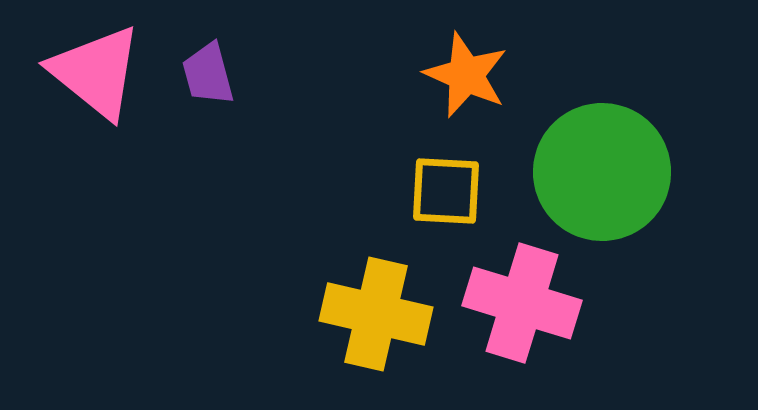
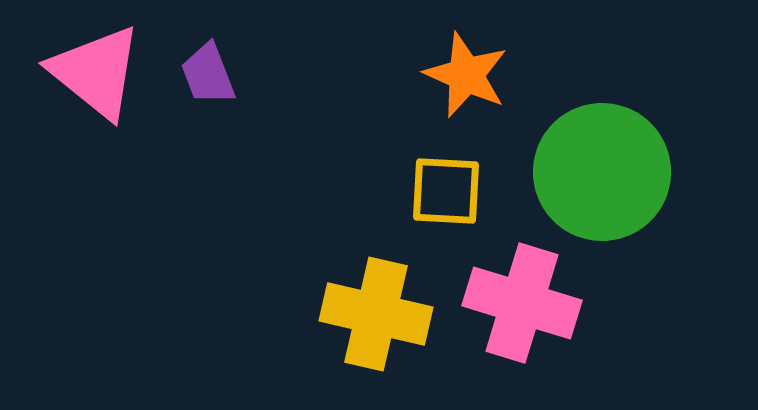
purple trapezoid: rotated 6 degrees counterclockwise
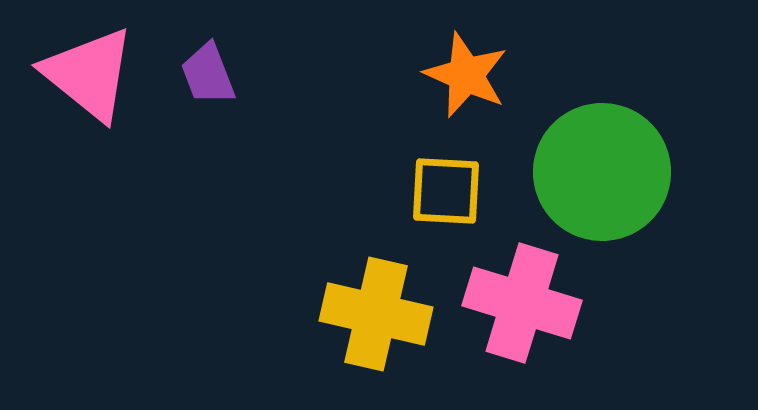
pink triangle: moved 7 px left, 2 px down
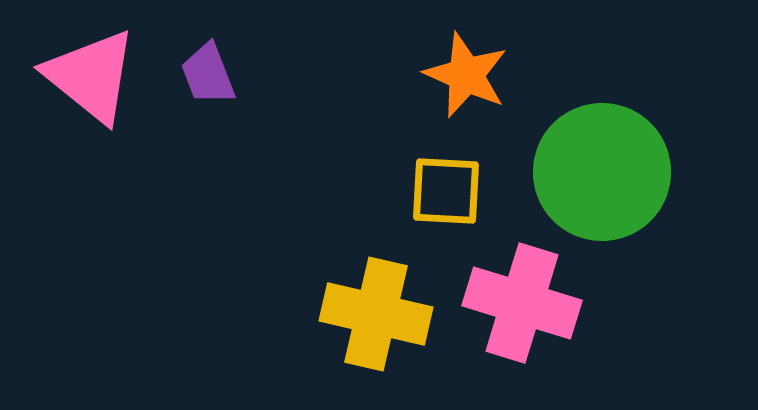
pink triangle: moved 2 px right, 2 px down
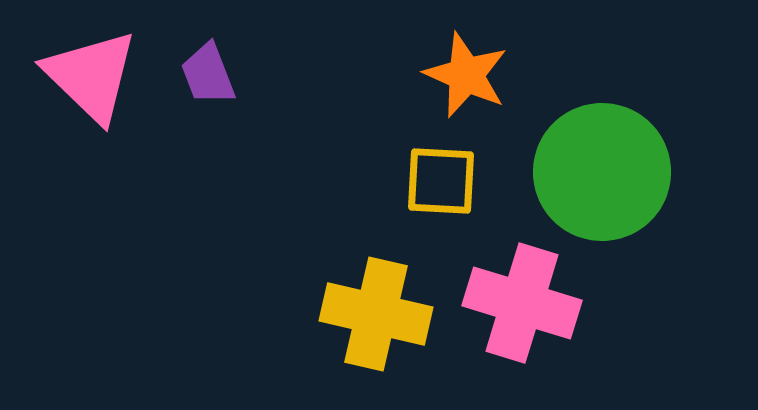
pink triangle: rotated 5 degrees clockwise
yellow square: moved 5 px left, 10 px up
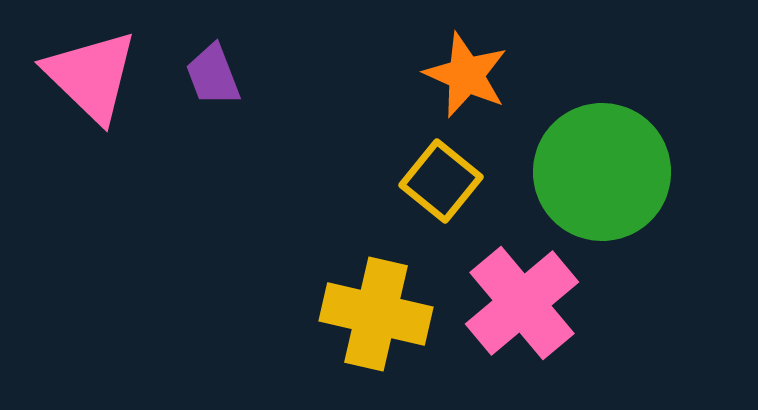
purple trapezoid: moved 5 px right, 1 px down
yellow square: rotated 36 degrees clockwise
pink cross: rotated 33 degrees clockwise
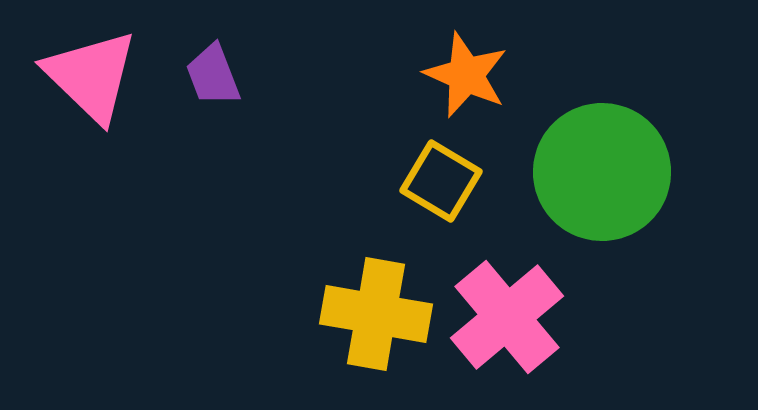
yellow square: rotated 8 degrees counterclockwise
pink cross: moved 15 px left, 14 px down
yellow cross: rotated 3 degrees counterclockwise
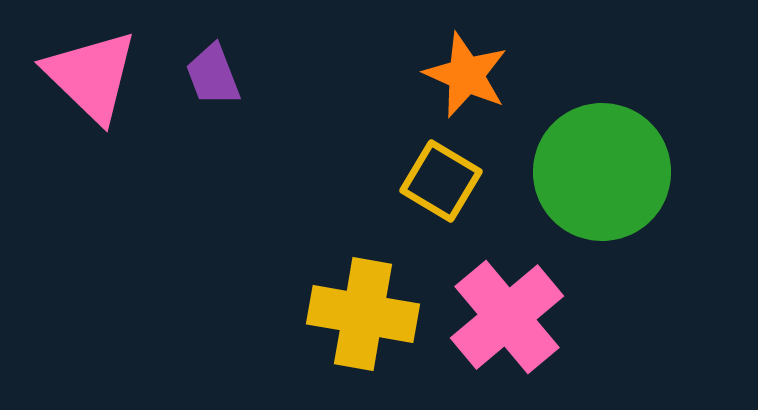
yellow cross: moved 13 px left
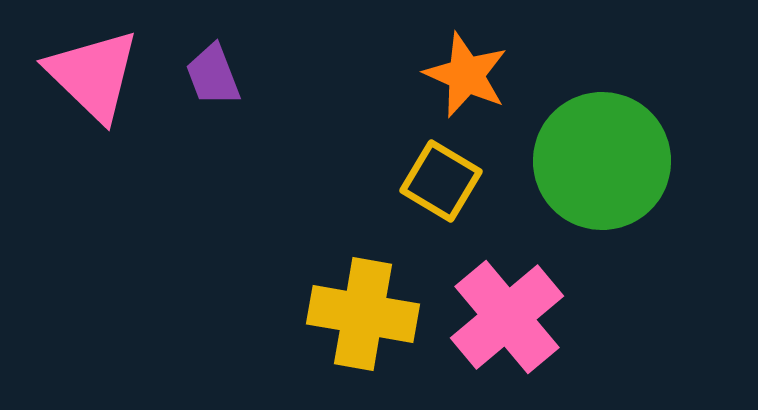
pink triangle: moved 2 px right, 1 px up
green circle: moved 11 px up
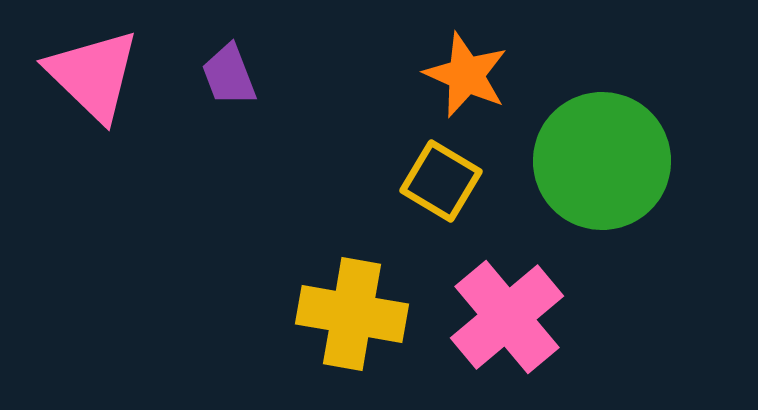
purple trapezoid: moved 16 px right
yellow cross: moved 11 px left
